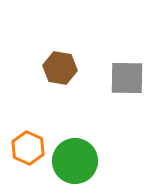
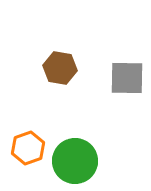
orange hexagon: rotated 16 degrees clockwise
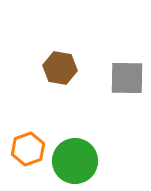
orange hexagon: moved 1 px down
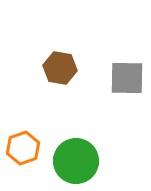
orange hexagon: moved 5 px left, 1 px up
green circle: moved 1 px right
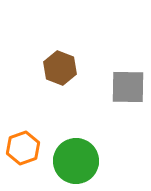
brown hexagon: rotated 12 degrees clockwise
gray square: moved 1 px right, 9 px down
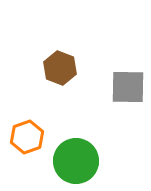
orange hexagon: moved 4 px right, 11 px up
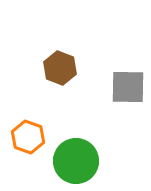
orange hexagon: moved 1 px right; rotated 20 degrees counterclockwise
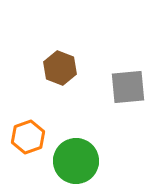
gray square: rotated 6 degrees counterclockwise
orange hexagon: rotated 20 degrees clockwise
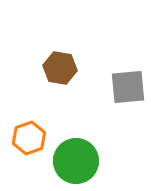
brown hexagon: rotated 12 degrees counterclockwise
orange hexagon: moved 1 px right, 1 px down
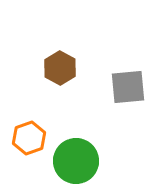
brown hexagon: rotated 20 degrees clockwise
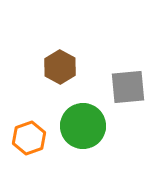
brown hexagon: moved 1 px up
green circle: moved 7 px right, 35 px up
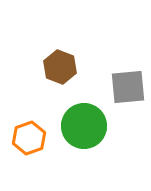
brown hexagon: rotated 8 degrees counterclockwise
green circle: moved 1 px right
